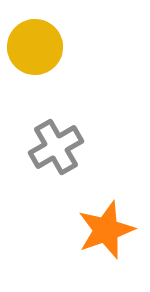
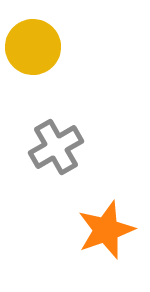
yellow circle: moved 2 px left
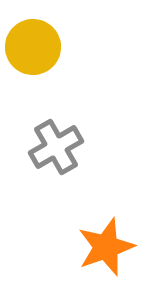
orange star: moved 17 px down
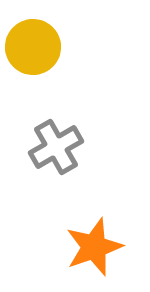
orange star: moved 12 px left
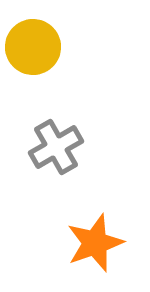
orange star: moved 1 px right, 4 px up
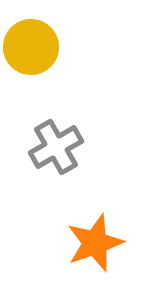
yellow circle: moved 2 px left
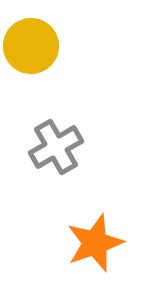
yellow circle: moved 1 px up
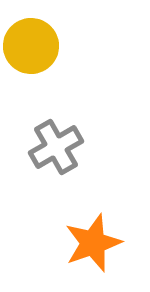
orange star: moved 2 px left
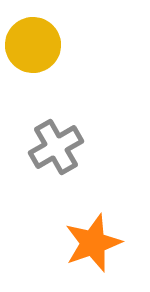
yellow circle: moved 2 px right, 1 px up
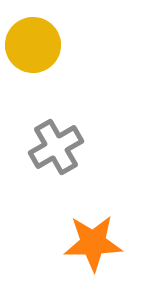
orange star: rotated 18 degrees clockwise
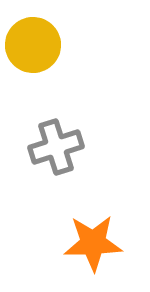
gray cross: rotated 12 degrees clockwise
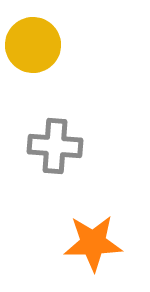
gray cross: moved 1 px left, 1 px up; rotated 22 degrees clockwise
